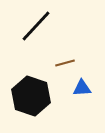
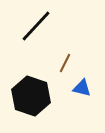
brown line: rotated 48 degrees counterclockwise
blue triangle: rotated 18 degrees clockwise
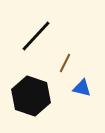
black line: moved 10 px down
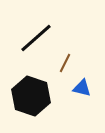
black line: moved 2 px down; rotated 6 degrees clockwise
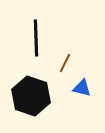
black line: rotated 51 degrees counterclockwise
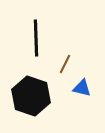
brown line: moved 1 px down
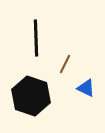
blue triangle: moved 4 px right; rotated 12 degrees clockwise
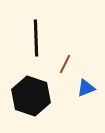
blue triangle: rotated 48 degrees counterclockwise
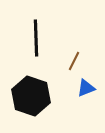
brown line: moved 9 px right, 3 px up
